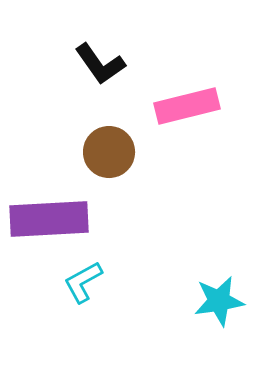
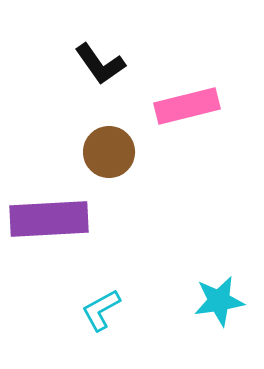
cyan L-shape: moved 18 px right, 28 px down
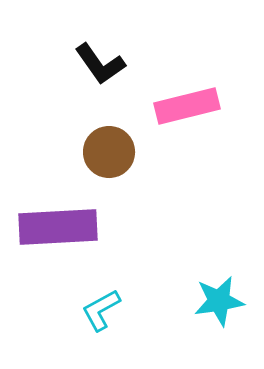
purple rectangle: moved 9 px right, 8 px down
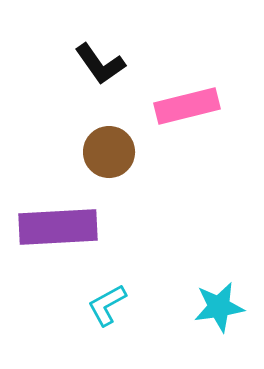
cyan star: moved 6 px down
cyan L-shape: moved 6 px right, 5 px up
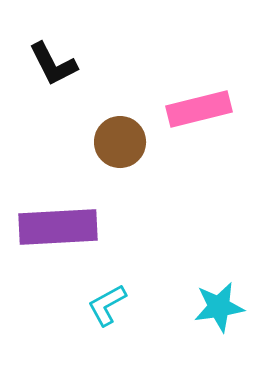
black L-shape: moved 47 px left; rotated 8 degrees clockwise
pink rectangle: moved 12 px right, 3 px down
brown circle: moved 11 px right, 10 px up
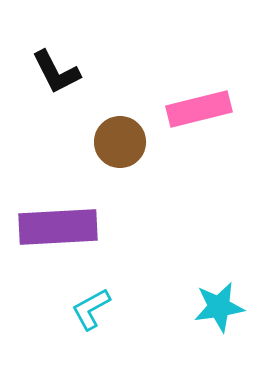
black L-shape: moved 3 px right, 8 px down
cyan L-shape: moved 16 px left, 4 px down
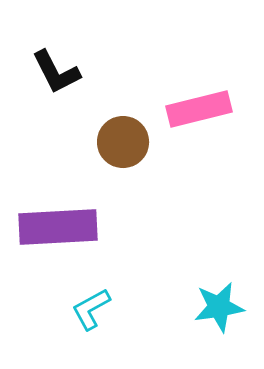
brown circle: moved 3 px right
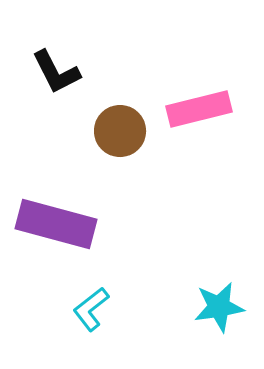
brown circle: moved 3 px left, 11 px up
purple rectangle: moved 2 px left, 3 px up; rotated 18 degrees clockwise
cyan L-shape: rotated 9 degrees counterclockwise
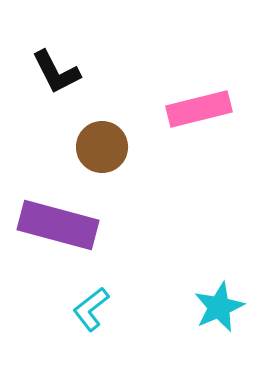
brown circle: moved 18 px left, 16 px down
purple rectangle: moved 2 px right, 1 px down
cyan star: rotated 15 degrees counterclockwise
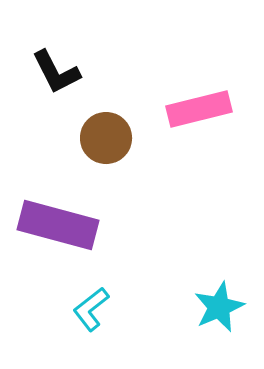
brown circle: moved 4 px right, 9 px up
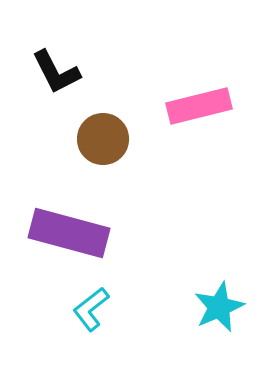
pink rectangle: moved 3 px up
brown circle: moved 3 px left, 1 px down
purple rectangle: moved 11 px right, 8 px down
